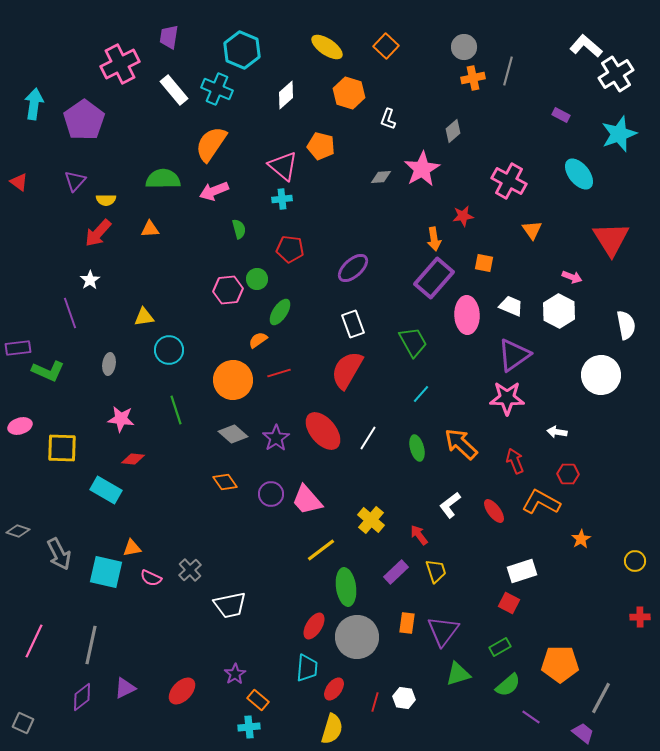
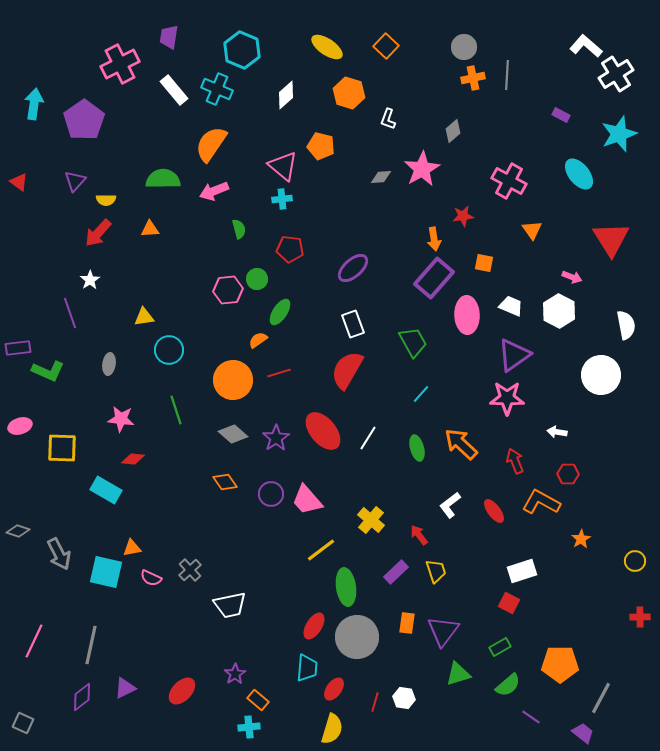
gray line at (508, 71): moved 1 px left, 4 px down; rotated 12 degrees counterclockwise
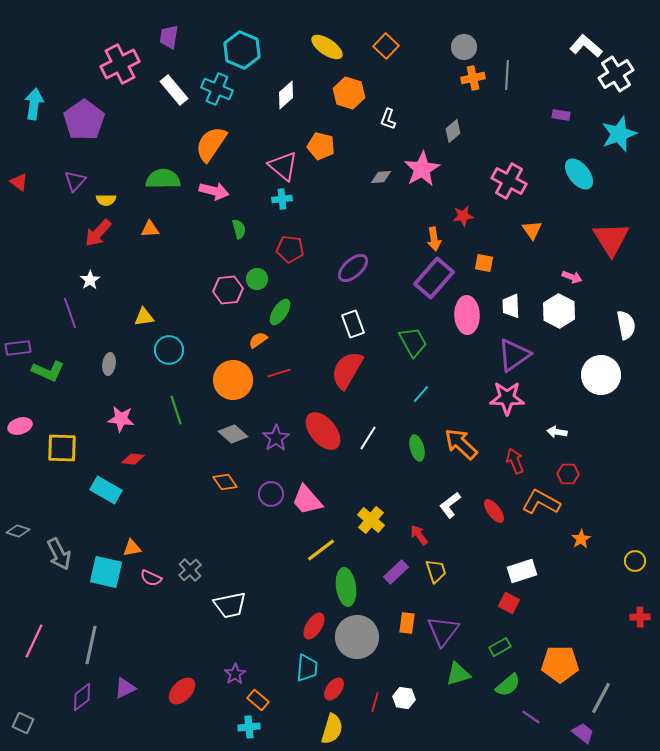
purple rectangle at (561, 115): rotated 18 degrees counterclockwise
pink arrow at (214, 191): rotated 144 degrees counterclockwise
white trapezoid at (511, 306): rotated 115 degrees counterclockwise
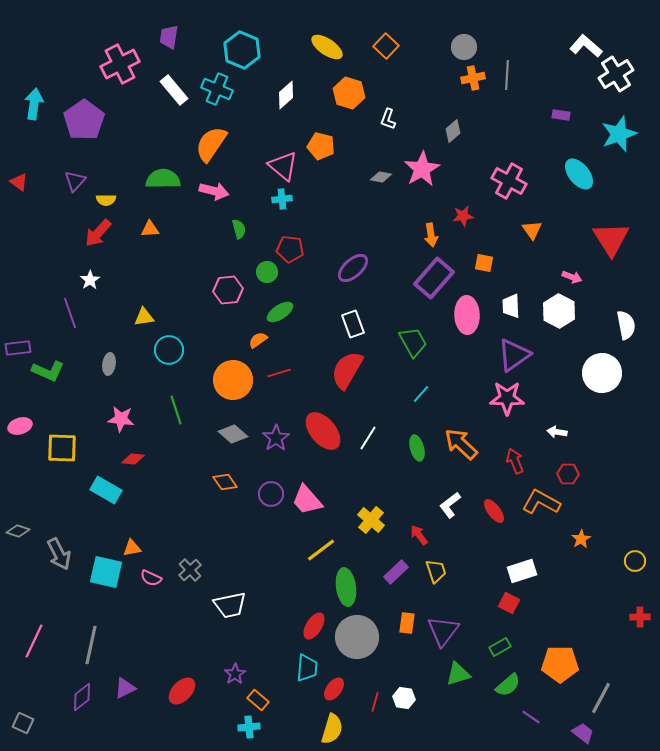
gray diamond at (381, 177): rotated 15 degrees clockwise
orange arrow at (434, 239): moved 3 px left, 4 px up
green circle at (257, 279): moved 10 px right, 7 px up
green ellipse at (280, 312): rotated 24 degrees clockwise
white circle at (601, 375): moved 1 px right, 2 px up
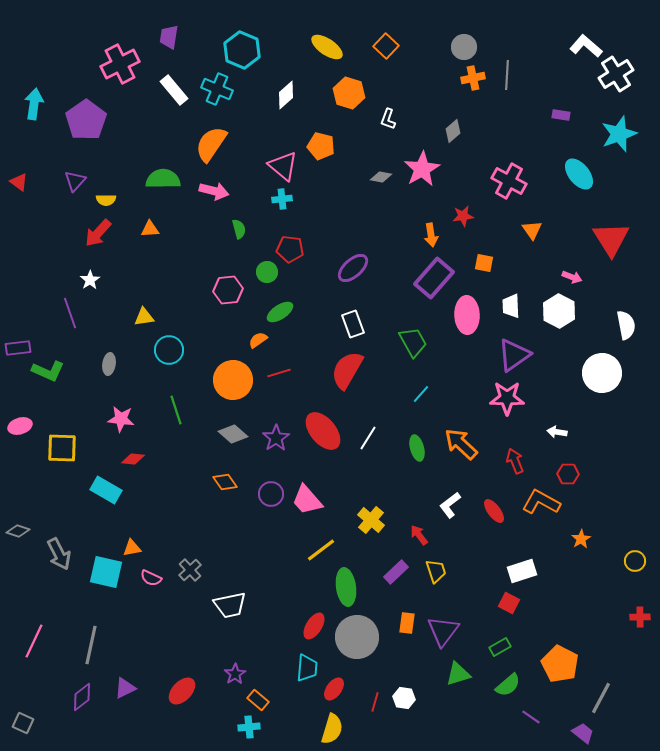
purple pentagon at (84, 120): moved 2 px right
orange pentagon at (560, 664): rotated 27 degrees clockwise
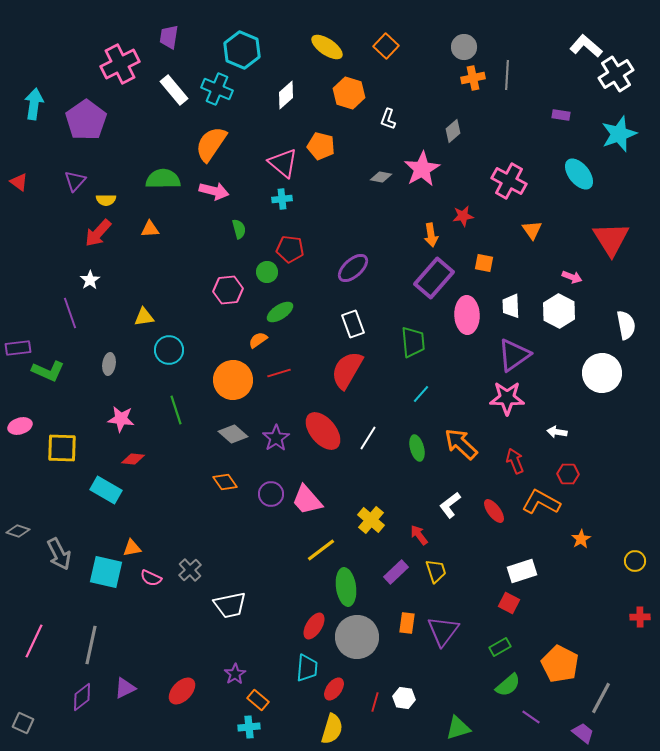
pink triangle at (283, 166): moved 3 px up
green trapezoid at (413, 342): rotated 24 degrees clockwise
green triangle at (458, 674): moved 54 px down
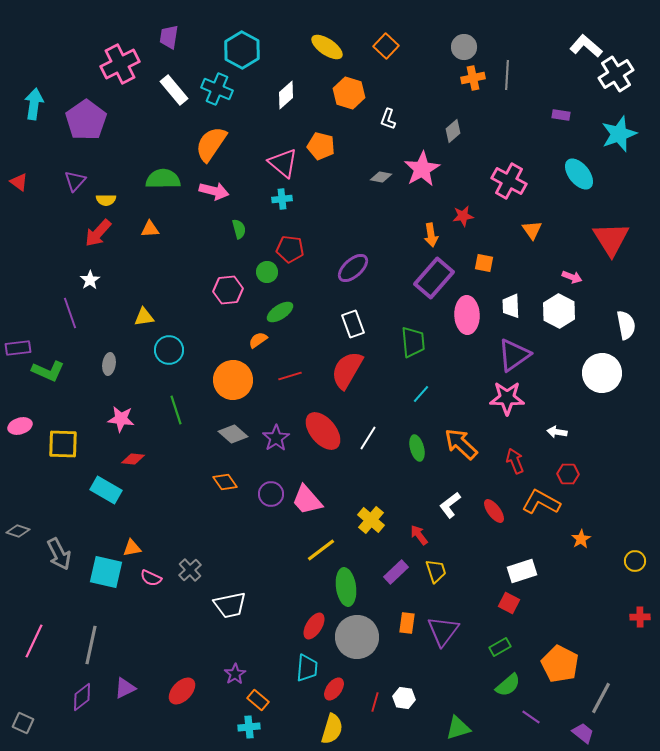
cyan hexagon at (242, 50): rotated 6 degrees clockwise
red line at (279, 373): moved 11 px right, 3 px down
yellow square at (62, 448): moved 1 px right, 4 px up
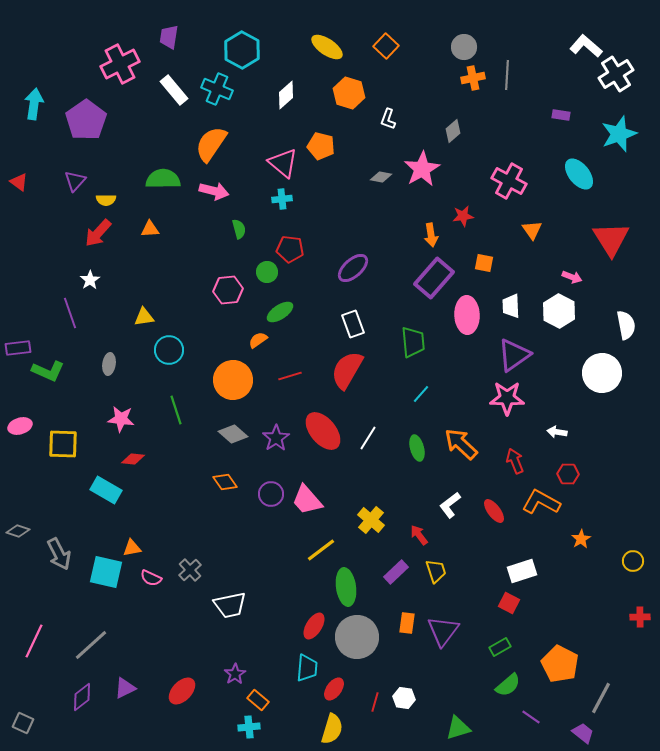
yellow circle at (635, 561): moved 2 px left
gray line at (91, 645): rotated 36 degrees clockwise
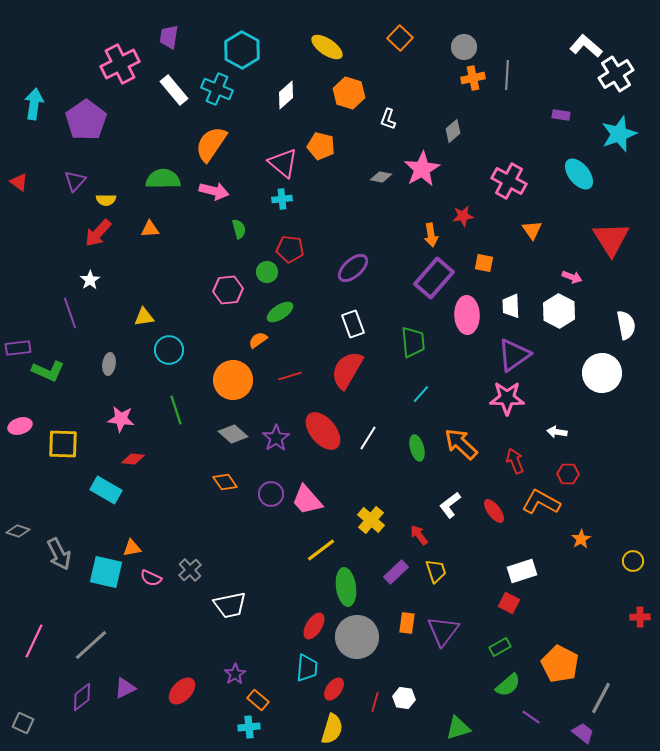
orange square at (386, 46): moved 14 px right, 8 px up
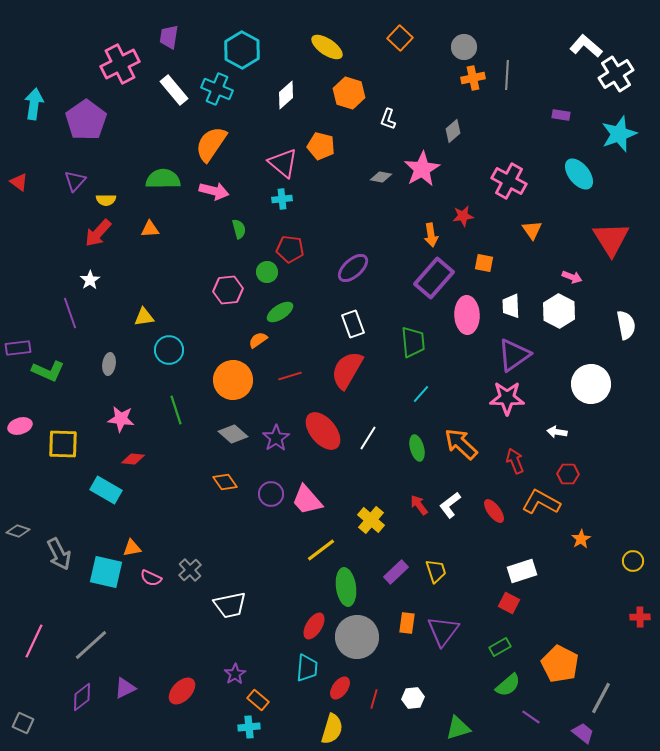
white circle at (602, 373): moved 11 px left, 11 px down
red arrow at (419, 535): moved 30 px up
red ellipse at (334, 689): moved 6 px right, 1 px up
white hexagon at (404, 698): moved 9 px right; rotated 15 degrees counterclockwise
red line at (375, 702): moved 1 px left, 3 px up
